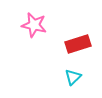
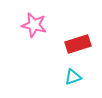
cyan triangle: rotated 24 degrees clockwise
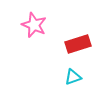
pink star: rotated 10 degrees clockwise
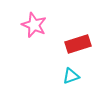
cyan triangle: moved 2 px left, 1 px up
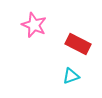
red rectangle: rotated 45 degrees clockwise
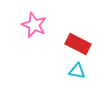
cyan triangle: moved 6 px right, 5 px up; rotated 30 degrees clockwise
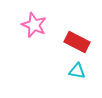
red rectangle: moved 1 px left, 2 px up
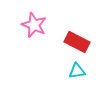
cyan triangle: rotated 18 degrees counterclockwise
